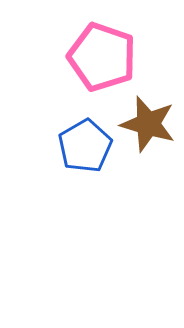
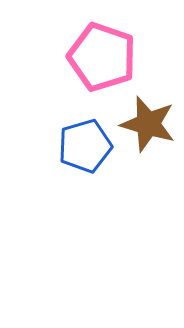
blue pentagon: rotated 14 degrees clockwise
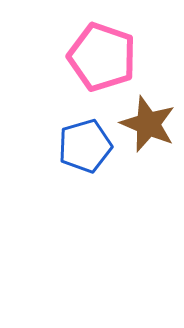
brown star: rotated 6 degrees clockwise
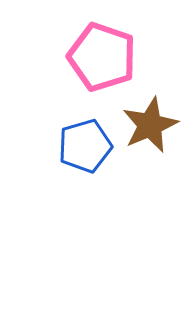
brown star: moved 2 px right, 1 px down; rotated 26 degrees clockwise
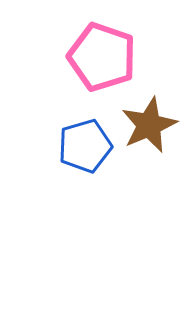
brown star: moved 1 px left
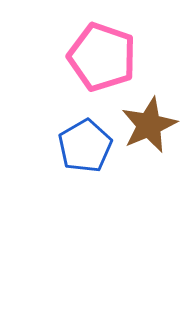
blue pentagon: rotated 14 degrees counterclockwise
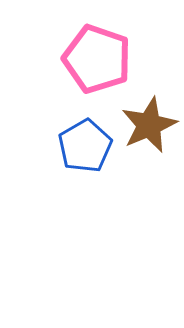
pink pentagon: moved 5 px left, 2 px down
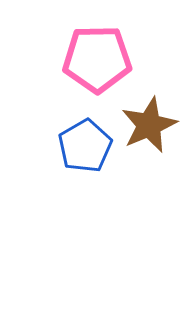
pink pentagon: rotated 20 degrees counterclockwise
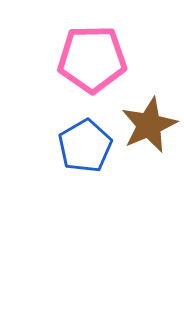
pink pentagon: moved 5 px left
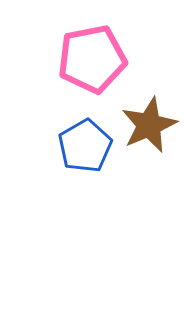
pink pentagon: rotated 10 degrees counterclockwise
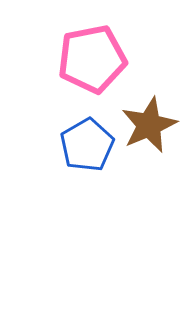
blue pentagon: moved 2 px right, 1 px up
